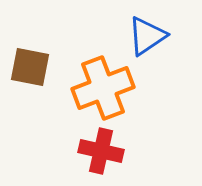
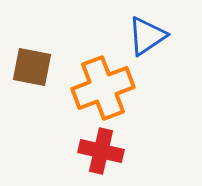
brown square: moved 2 px right
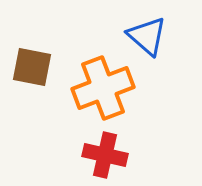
blue triangle: rotated 45 degrees counterclockwise
red cross: moved 4 px right, 4 px down
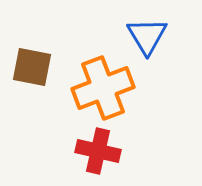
blue triangle: rotated 18 degrees clockwise
red cross: moved 7 px left, 4 px up
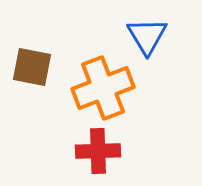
red cross: rotated 15 degrees counterclockwise
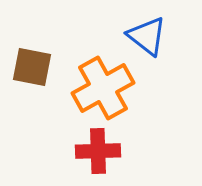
blue triangle: rotated 21 degrees counterclockwise
orange cross: rotated 8 degrees counterclockwise
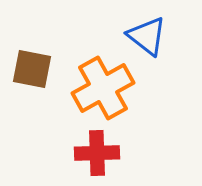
brown square: moved 2 px down
red cross: moved 1 px left, 2 px down
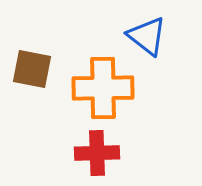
orange cross: rotated 28 degrees clockwise
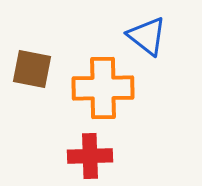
red cross: moved 7 px left, 3 px down
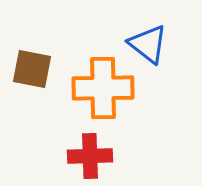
blue triangle: moved 1 px right, 8 px down
